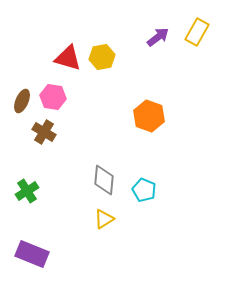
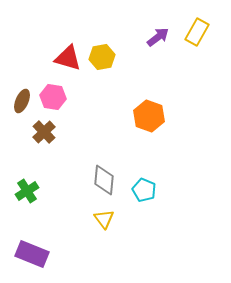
brown cross: rotated 15 degrees clockwise
yellow triangle: rotated 35 degrees counterclockwise
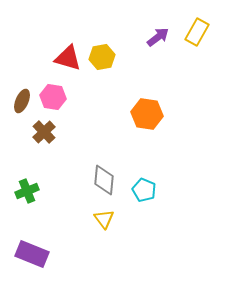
orange hexagon: moved 2 px left, 2 px up; rotated 12 degrees counterclockwise
green cross: rotated 10 degrees clockwise
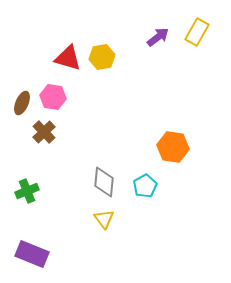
brown ellipse: moved 2 px down
orange hexagon: moved 26 px right, 33 px down
gray diamond: moved 2 px down
cyan pentagon: moved 1 px right, 4 px up; rotated 20 degrees clockwise
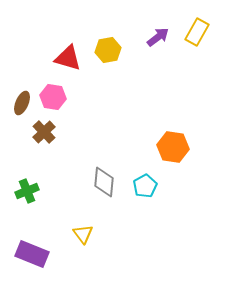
yellow hexagon: moved 6 px right, 7 px up
yellow triangle: moved 21 px left, 15 px down
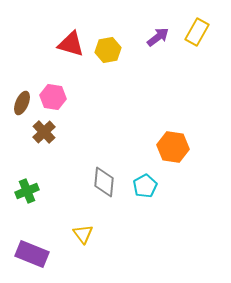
red triangle: moved 3 px right, 14 px up
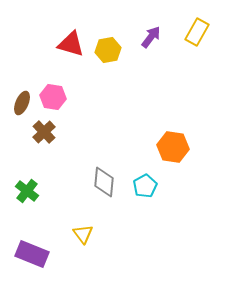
purple arrow: moved 7 px left; rotated 15 degrees counterclockwise
green cross: rotated 30 degrees counterclockwise
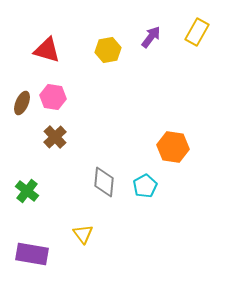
red triangle: moved 24 px left, 6 px down
brown cross: moved 11 px right, 5 px down
purple rectangle: rotated 12 degrees counterclockwise
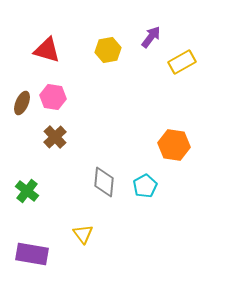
yellow rectangle: moved 15 px left, 30 px down; rotated 32 degrees clockwise
orange hexagon: moved 1 px right, 2 px up
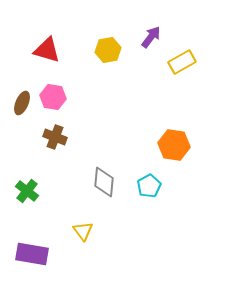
brown cross: rotated 25 degrees counterclockwise
cyan pentagon: moved 4 px right
yellow triangle: moved 3 px up
